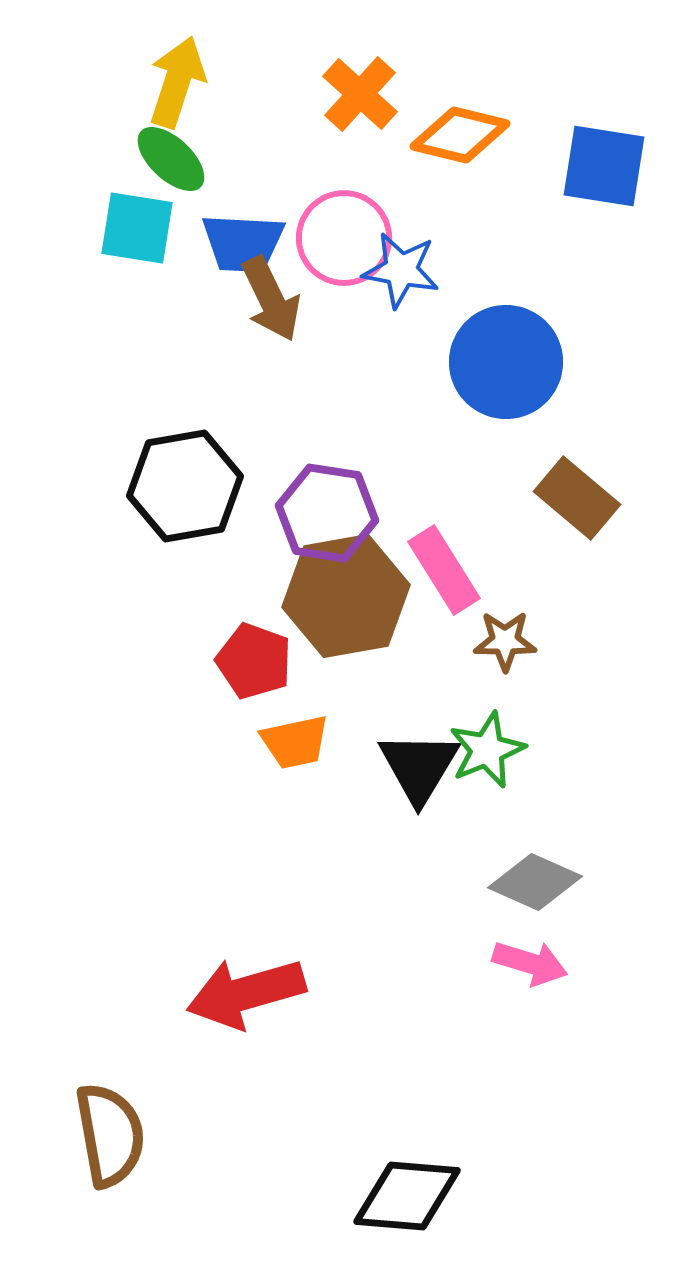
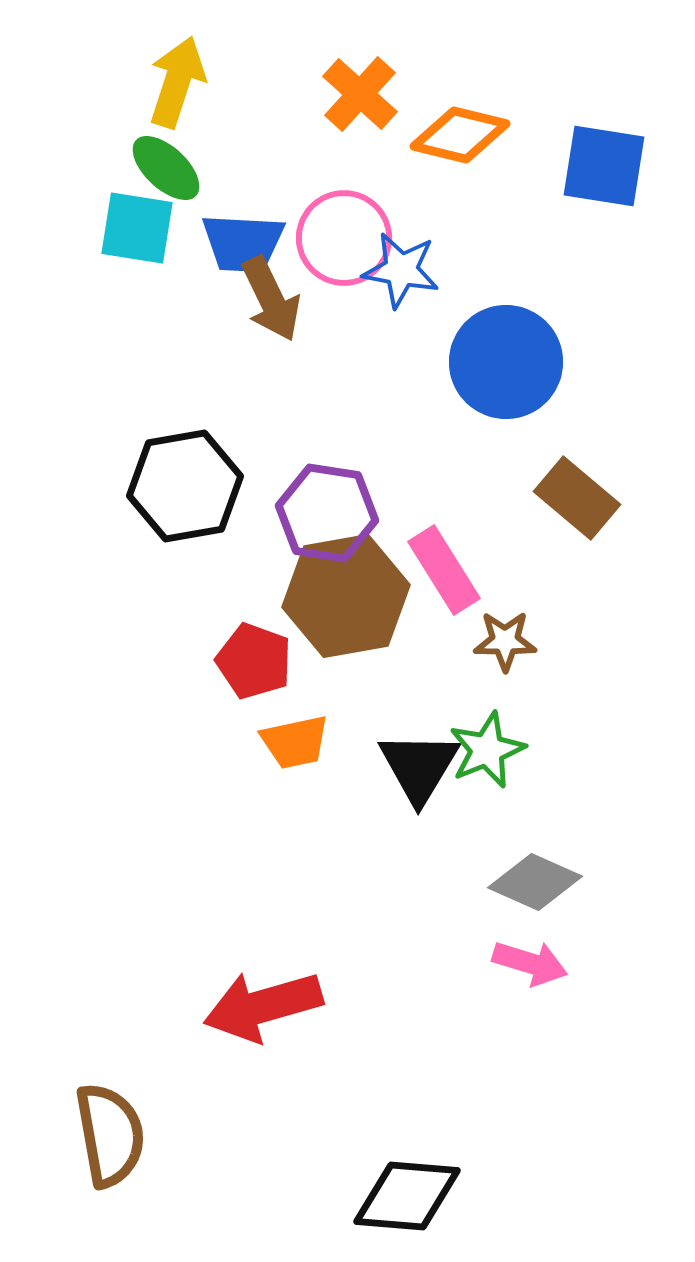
green ellipse: moved 5 px left, 9 px down
red arrow: moved 17 px right, 13 px down
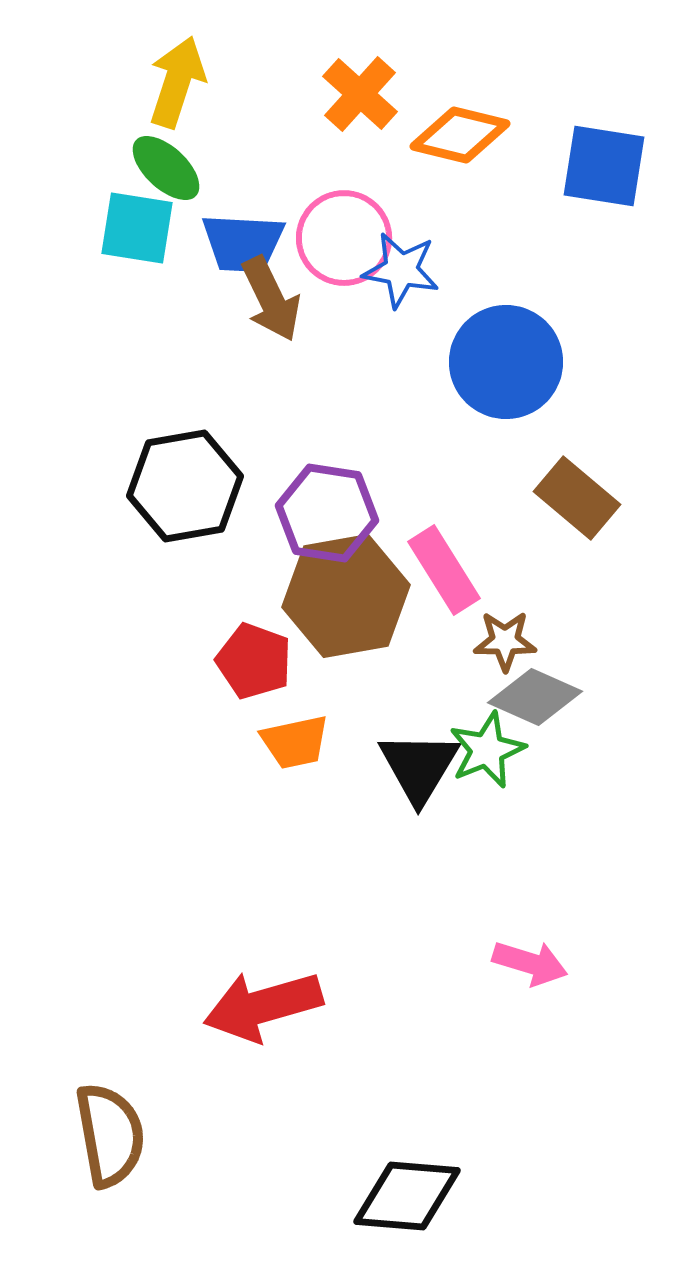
gray diamond: moved 185 px up
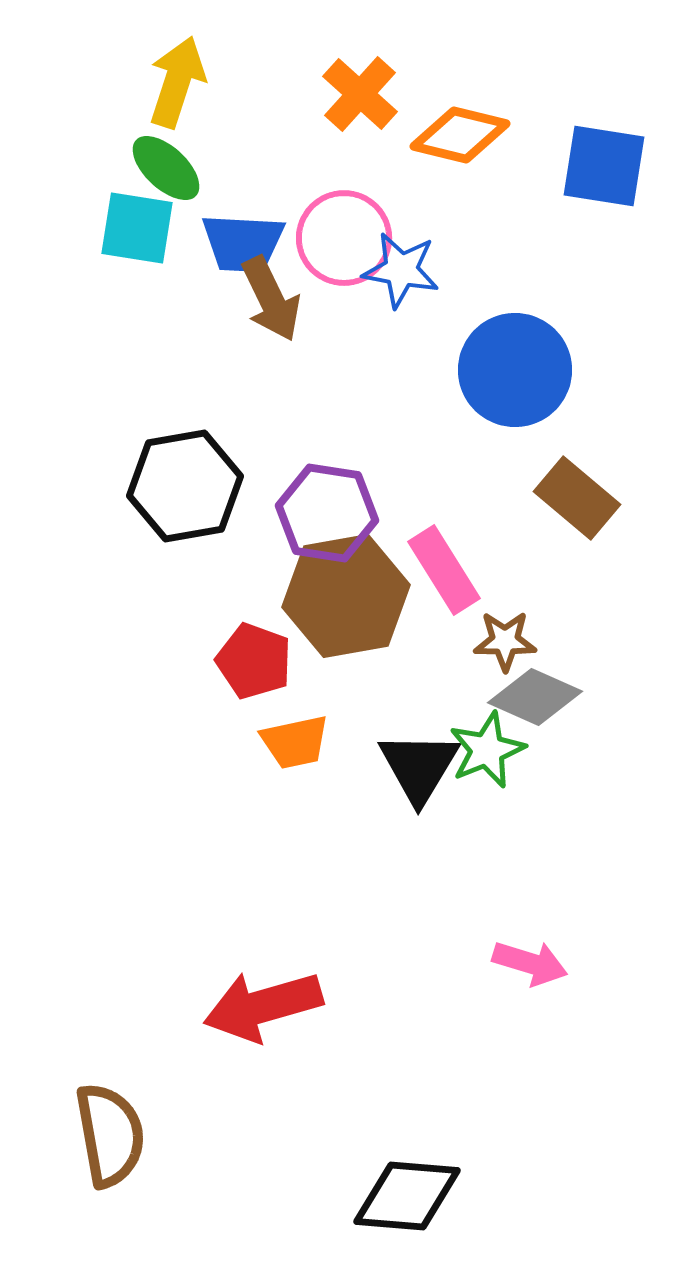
blue circle: moved 9 px right, 8 px down
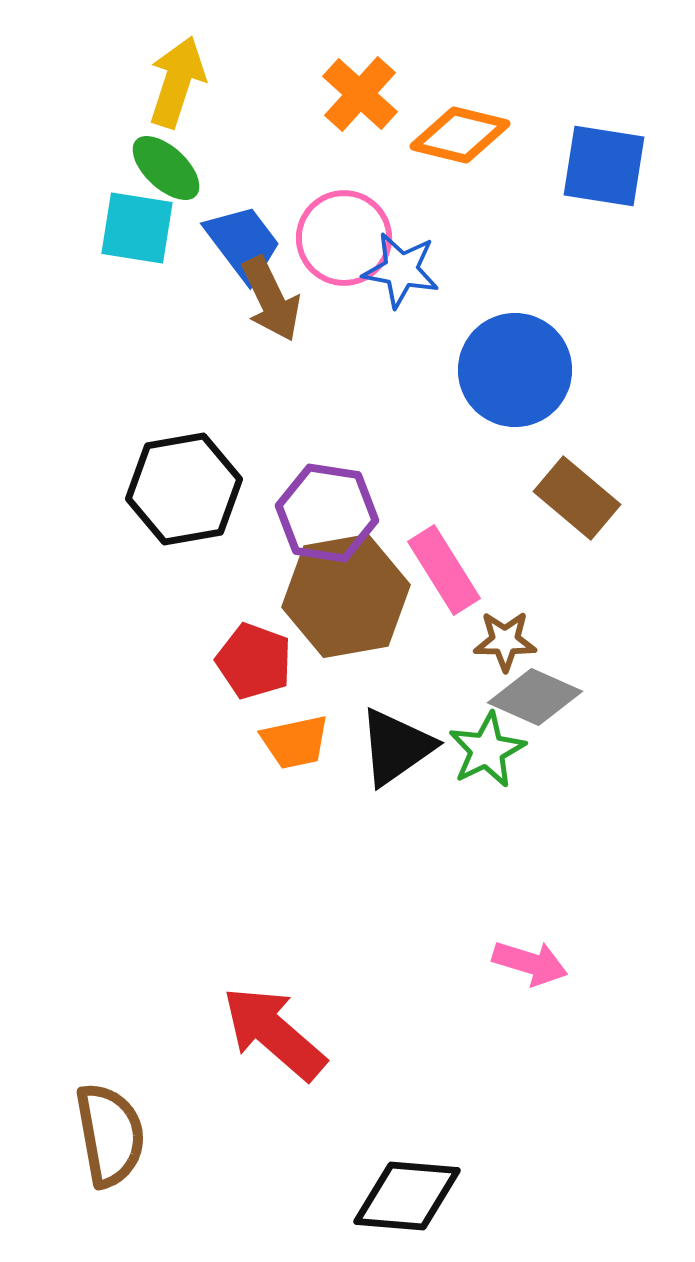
blue trapezoid: rotated 130 degrees counterclockwise
black hexagon: moved 1 px left, 3 px down
green star: rotated 4 degrees counterclockwise
black triangle: moved 23 px left, 20 px up; rotated 24 degrees clockwise
red arrow: moved 11 px right, 27 px down; rotated 57 degrees clockwise
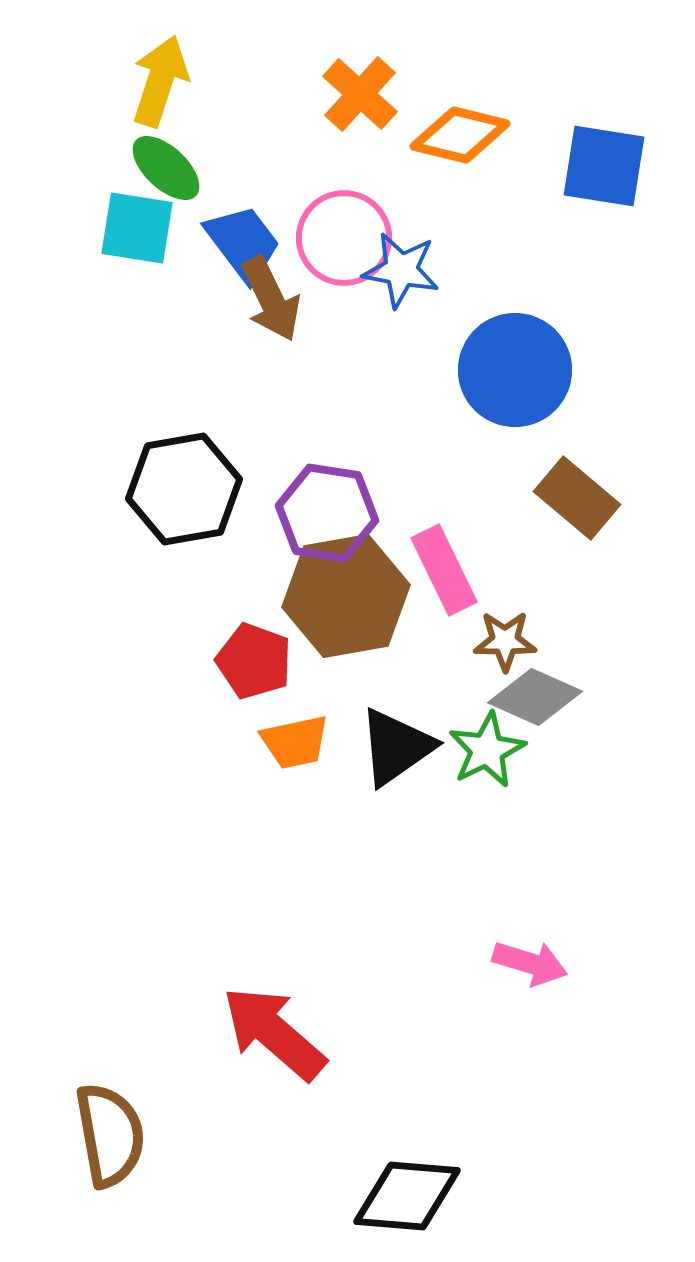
yellow arrow: moved 17 px left, 1 px up
pink rectangle: rotated 6 degrees clockwise
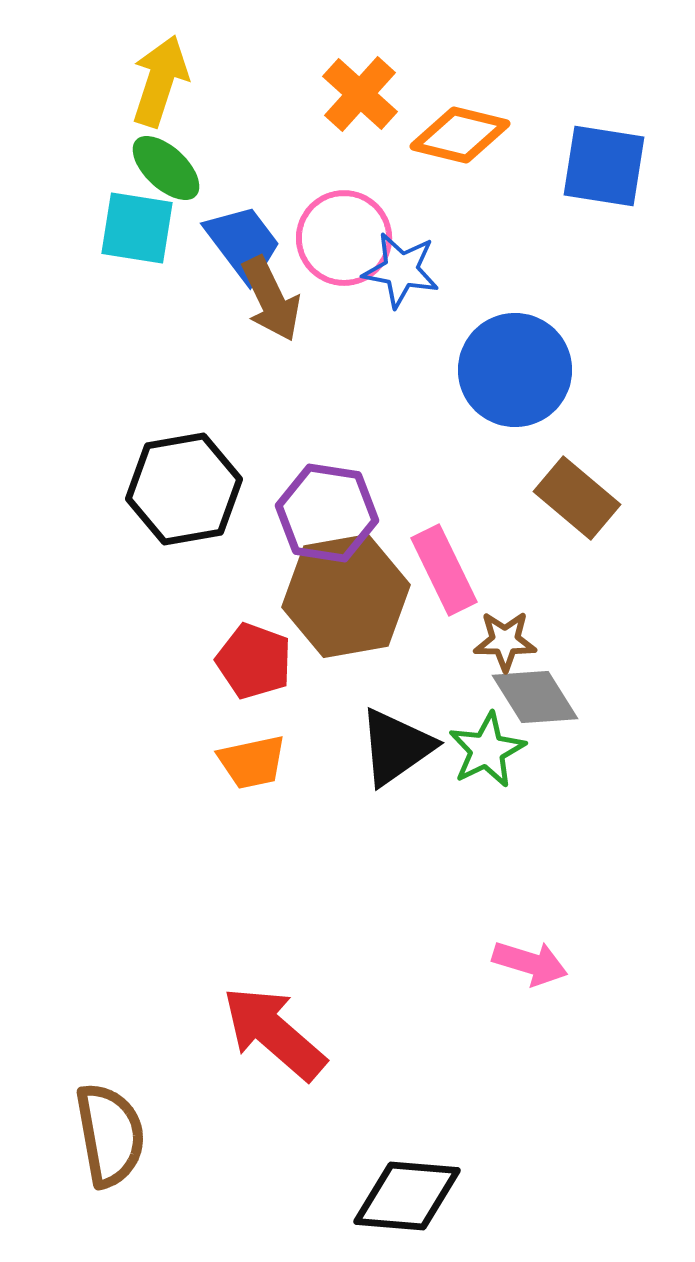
gray diamond: rotated 34 degrees clockwise
orange trapezoid: moved 43 px left, 20 px down
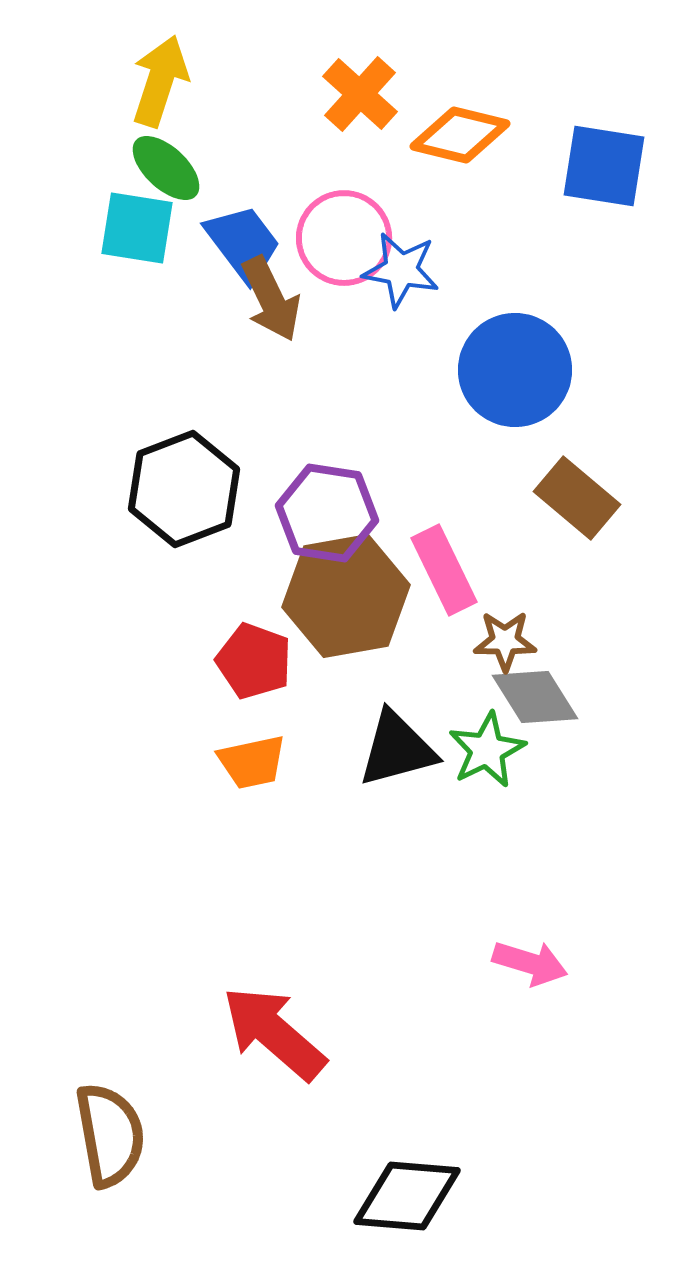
black hexagon: rotated 11 degrees counterclockwise
black triangle: moved 1 px right, 2 px down; rotated 20 degrees clockwise
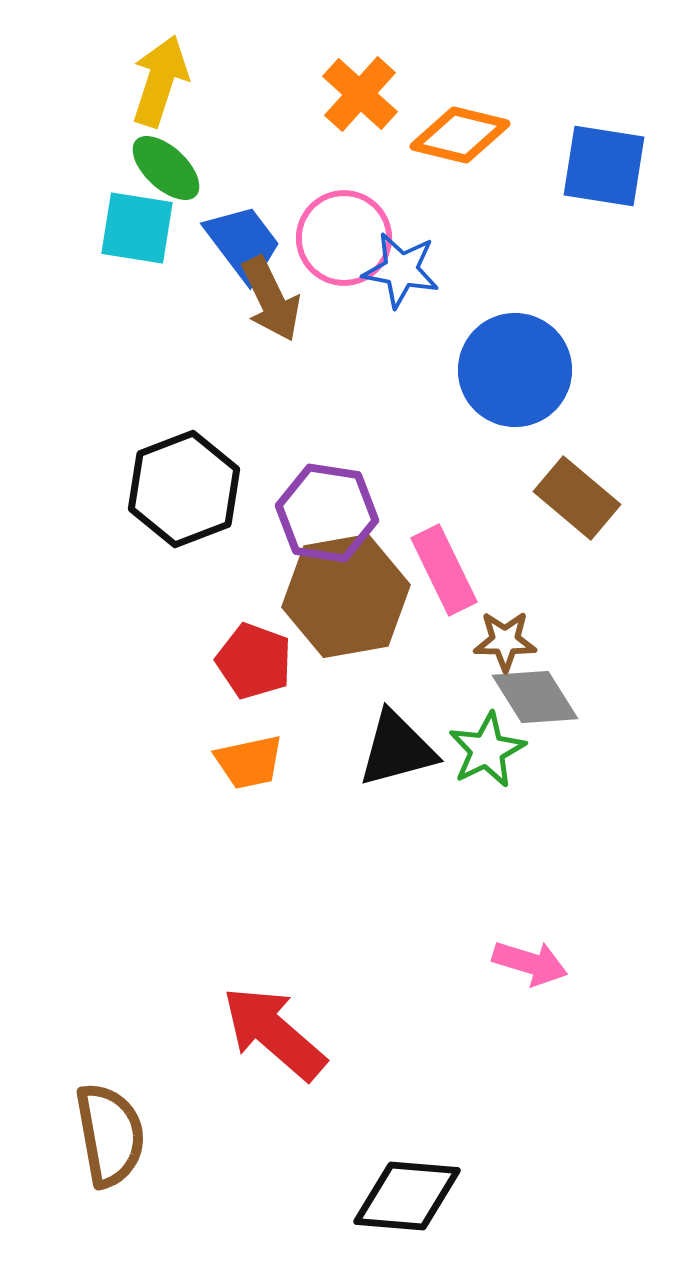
orange trapezoid: moved 3 px left
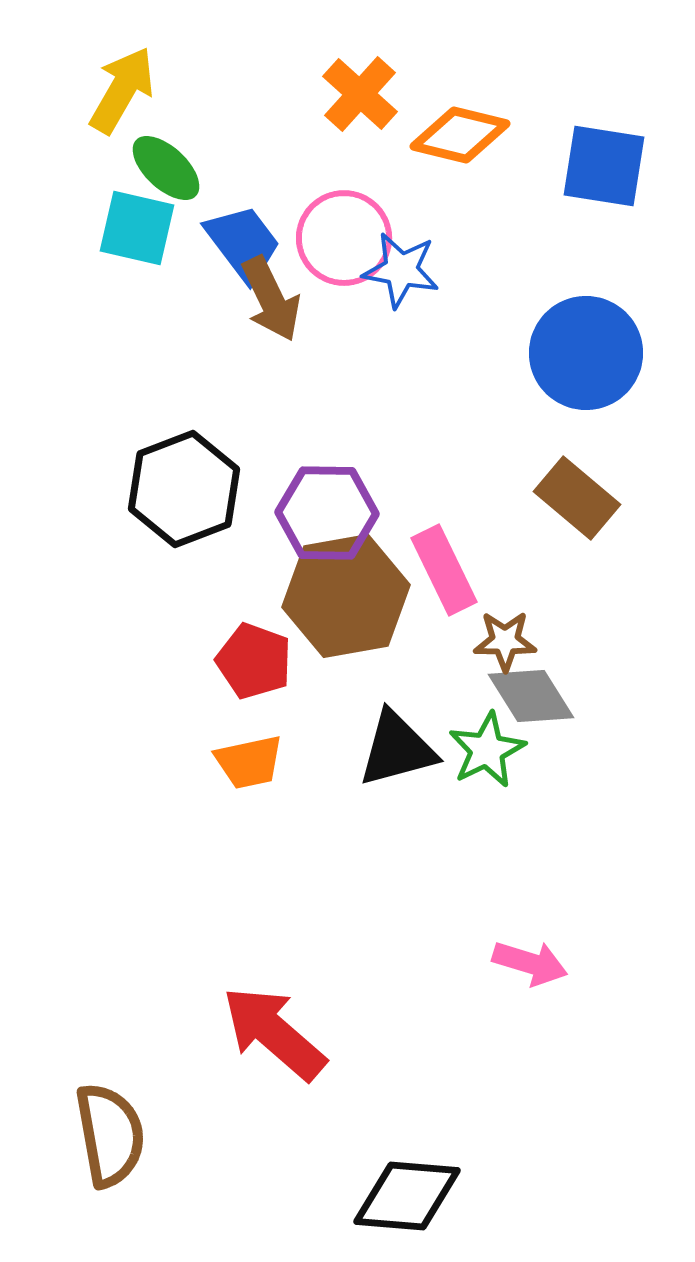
yellow arrow: moved 38 px left, 9 px down; rotated 12 degrees clockwise
cyan square: rotated 4 degrees clockwise
blue circle: moved 71 px right, 17 px up
purple hexagon: rotated 8 degrees counterclockwise
gray diamond: moved 4 px left, 1 px up
